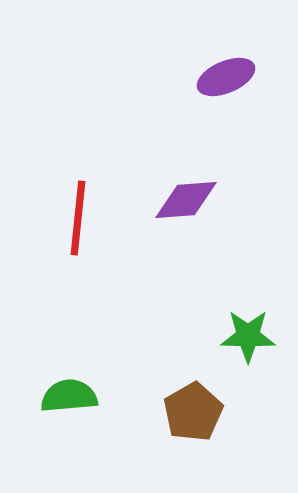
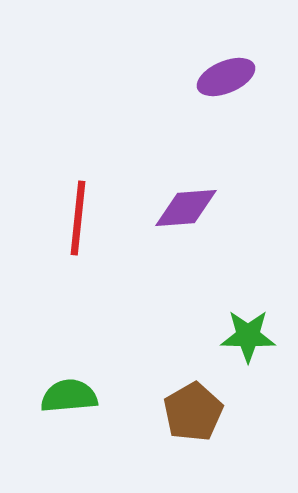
purple diamond: moved 8 px down
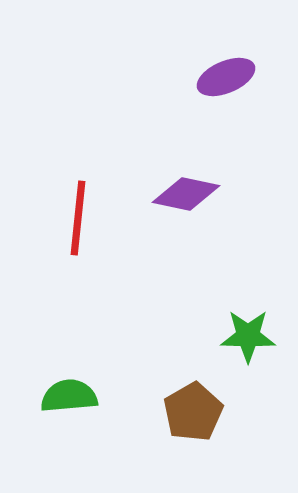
purple diamond: moved 14 px up; rotated 16 degrees clockwise
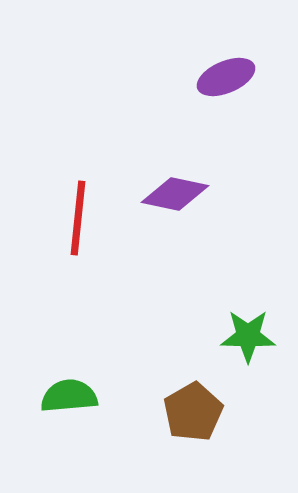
purple diamond: moved 11 px left
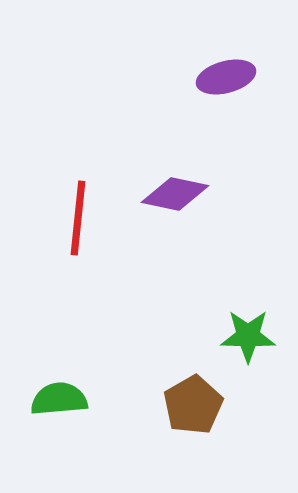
purple ellipse: rotated 8 degrees clockwise
green semicircle: moved 10 px left, 3 px down
brown pentagon: moved 7 px up
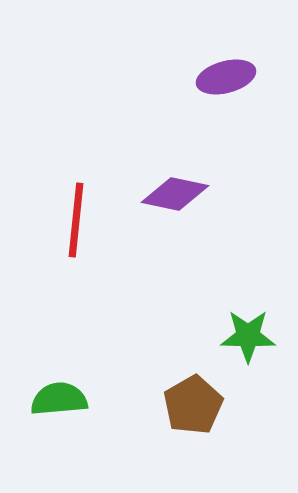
red line: moved 2 px left, 2 px down
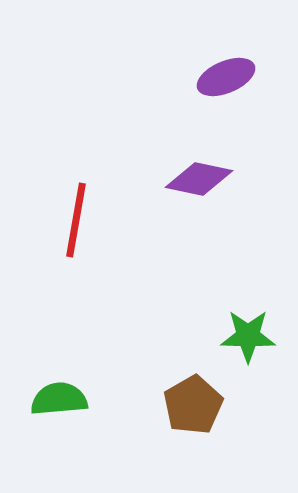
purple ellipse: rotated 8 degrees counterclockwise
purple diamond: moved 24 px right, 15 px up
red line: rotated 4 degrees clockwise
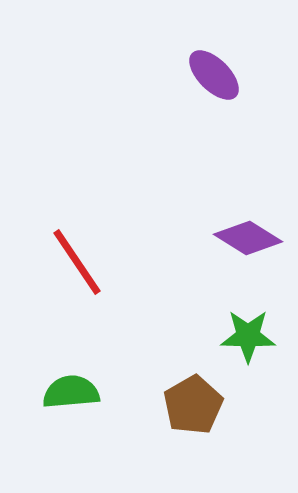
purple ellipse: moved 12 px left, 2 px up; rotated 68 degrees clockwise
purple diamond: moved 49 px right, 59 px down; rotated 20 degrees clockwise
red line: moved 1 px right, 42 px down; rotated 44 degrees counterclockwise
green semicircle: moved 12 px right, 7 px up
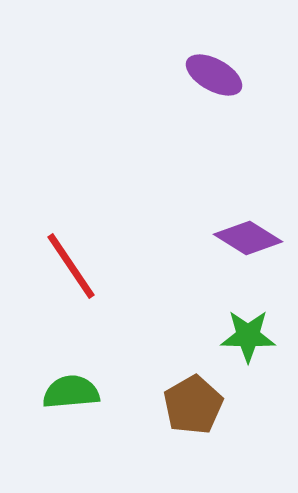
purple ellipse: rotated 16 degrees counterclockwise
red line: moved 6 px left, 4 px down
